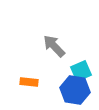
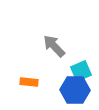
blue hexagon: rotated 8 degrees counterclockwise
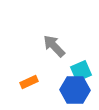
orange rectangle: rotated 30 degrees counterclockwise
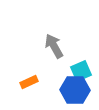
gray arrow: rotated 15 degrees clockwise
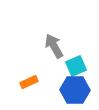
cyan square: moved 5 px left, 5 px up
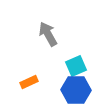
gray arrow: moved 6 px left, 12 px up
blue hexagon: moved 1 px right
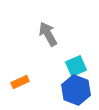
orange rectangle: moved 9 px left
blue hexagon: rotated 20 degrees clockwise
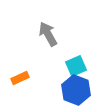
orange rectangle: moved 4 px up
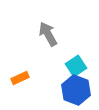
cyan square: rotated 10 degrees counterclockwise
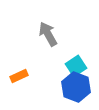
orange rectangle: moved 1 px left, 2 px up
blue hexagon: moved 3 px up
